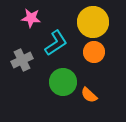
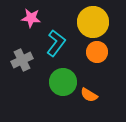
cyan L-shape: rotated 20 degrees counterclockwise
orange circle: moved 3 px right
orange semicircle: rotated 12 degrees counterclockwise
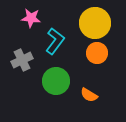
yellow circle: moved 2 px right, 1 px down
cyan L-shape: moved 1 px left, 2 px up
orange circle: moved 1 px down
green circle: moved 7 px left, 1 px up
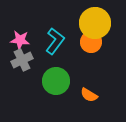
pink star: moved 11 px left, 22 px down
orange circle: moved 6 px left, 11 px up
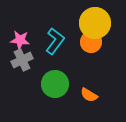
green circle: moved 1 px left, 3 px down
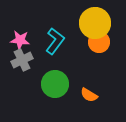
orange circle: moved 8 px right
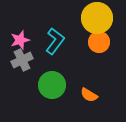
yellow circle: moved 2 px right, 5 px up
pink star: rotated 24 degrees counterclockwise
green circle: moved 3 px left, 1 px down
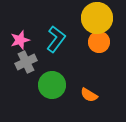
cyan L-shape: moved 1 px right, 2 px up
gray cross: moved 4 px right, 2 px down
